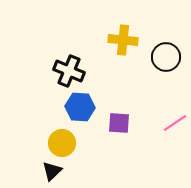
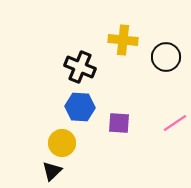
black cross: moved 11 px right, 4 px up
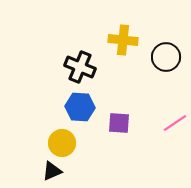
black triangle: rotated 20 degrees clockwise
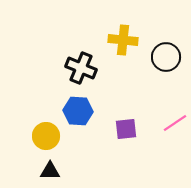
black cross: moved 1 px right, 1 px down
blue hexagon: moved 2 px left, 4 px down
purple square: moved 7 px right, 6 px down; rotated 10 degrees counterclockwise
yellow circle: moved 16 px left, 7 px up
black triangle: moved 2 px left; rotated 25 degrees clockwise
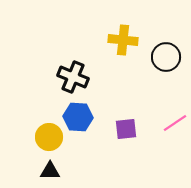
black cross: moved 8 px left, 9 px down
blue hexagon: moved 6 px down
yellow circle: moved 3 px right, 1 px down
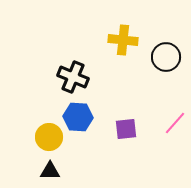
pink line: rotated 15 degrees counterclockwise
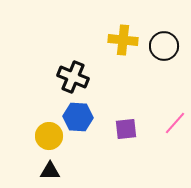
black circle: moved 2 px left, 11 px up
yellow circle: moved 1 px up
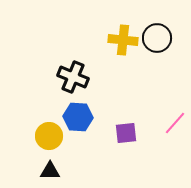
black circle: moved 7 px left, 8 px up
purple square: moved 4 px down
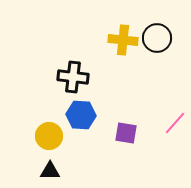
black cross: rotated 16 degrees counterclockwise
blue hexagon: moved 3 px right, 2 px up
purple square: rotated 15 degrees clockwise
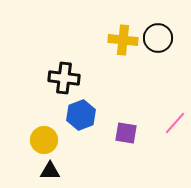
black circle: moved 1 px right
black cross: moved 9 px left, 1 px down
blue hexagon: rotated 24 degrees counterclockwise
yellow circle: moved 5 px left, 4 px down
